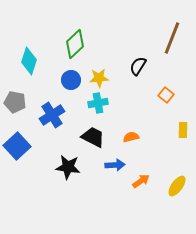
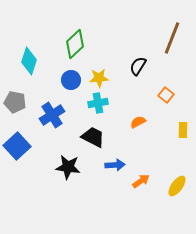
orange semicircle: moved 7 px right, 15 px up; rotated 14 degrees counterclockwise
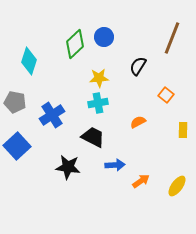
blue circle: moved 33 px right, 43 px up
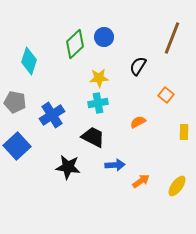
yellow rectangle: moved 1 px right, 2 px down
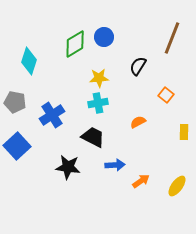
green diamond: rotated 12 degrees clockwise
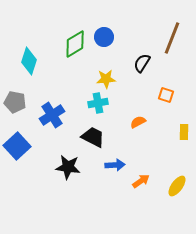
black semicircle: moved 4 px right, 3 px up
yellow star: moved 7 px right, 1 px down
orange square: rotated 21 degrees counterclockwise
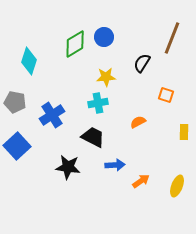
yellow star: moved 2 px up
yellow ellipse: rotated 15 degrees counterclockwise
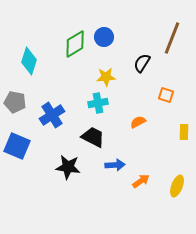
blue square: rotated 24 degrees counterclockwise
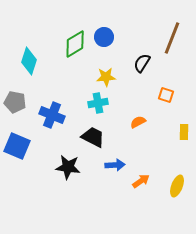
blue cross: rotated 35 degrees counterclockwise
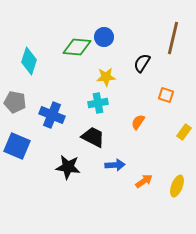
brown line: moved 1 px right; rotated 8 degrees counterclockwise
green diamond: moved 2 px right, 3 px down; rotated 36 degrees clockwise
orange semicircle: rotated 28 degrees counterclockwise
yellow rectangle: rotated 35 degrees clockwise
orange arrow: moved 3 px right
